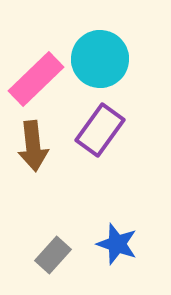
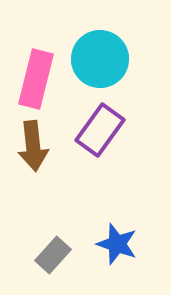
pink rectangle: rotated 32 degrees counterclockwise
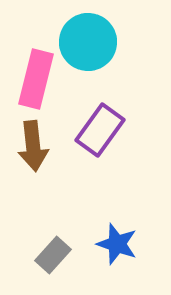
cyan circle: moved 12 px left, 17 px up
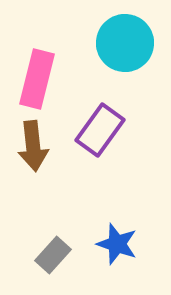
cyan circle: moved 37 px right, 1 px down
pink rectangle: moved 1 px right
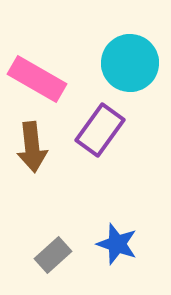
cyan circle: moved 5 px right, 20 px down
pink rectangle: rotated 74 degrees counterclockwise
brown arrow: moved 1 px left, 1 px down
gray rectangle: rotated 6 degrees clockwise
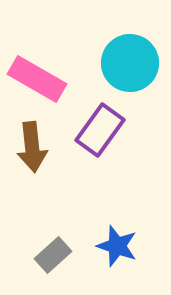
blue star: moved 2 px down
